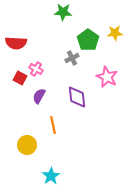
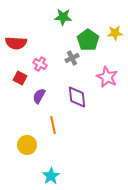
green star: moved 5 px down
pink cross: moved 4 px right, 5 px up
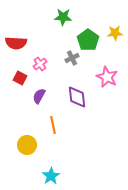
pink cross: rotated 24 degrees clockwise
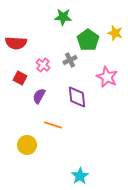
yellow star: rotated 21 degrees clockwise
gray cross: moved 2 px left, 2 px down
pink cross: moved 3 px right, 1 px down; rotated 16 degrees counterclockwise
orange line: rotated 60 degrees counterclockwise
cyan star: moved 29 px right
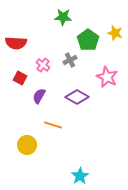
purple diamond: rotated 55 degrees counterclockwise
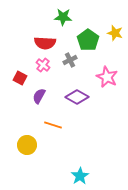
red semicircle: moved 29 px right
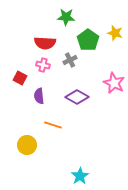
green star: moved 3 px right
pink cross: rotated 24 degrees counterclockwise
pink star: moved 7 px right, 6 px down
purple semicircle: rotated 35 degrees counterclockwise
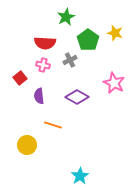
green star: rotated 30 degrees counterclockwise
red square: rotated 24 degrees clockwise
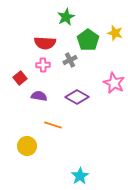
pink cross: rotated 16 degrees counterclockwise
purple semicircle: rotated 105 degrees clockwise
yellow circle: moved 1 px down
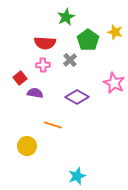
yellow star: moved 1 px up
gray cross: rotated 16 degrees counterclockwise
purple semicircle: moved 4 px left, 3 px up
cyan star: moved 3 px left; rotated 12 degrees clockwise
